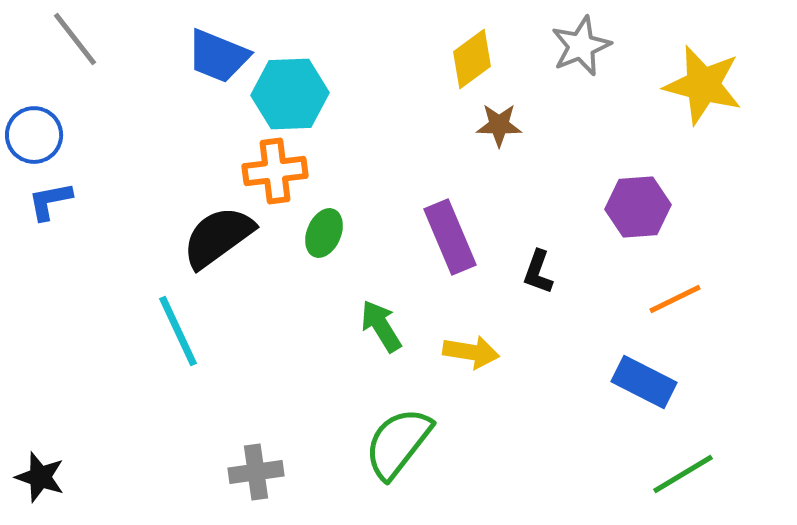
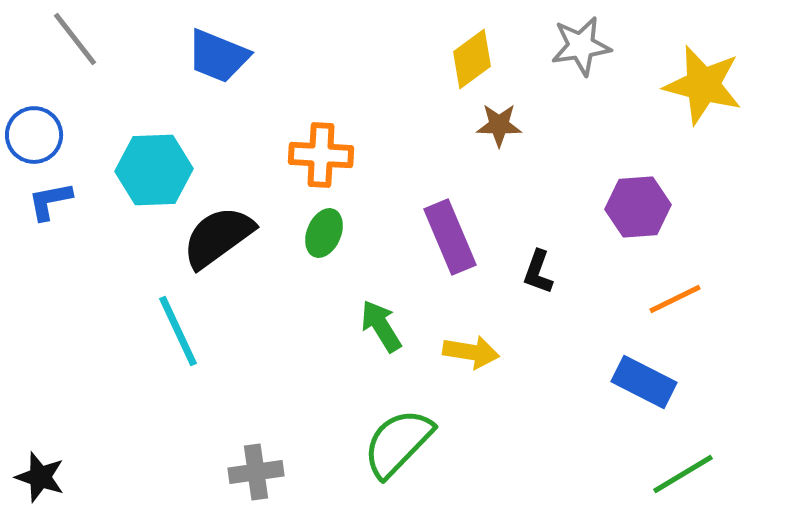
gray star: rotated 14 degrees clockwise
cyan hexagon: moved 136 px left, 76 px down
orange cross: moved 46 px right, 16 px up; rotated 10 degrees clockwise
green semicircle: rotated 6 degrees clockwise
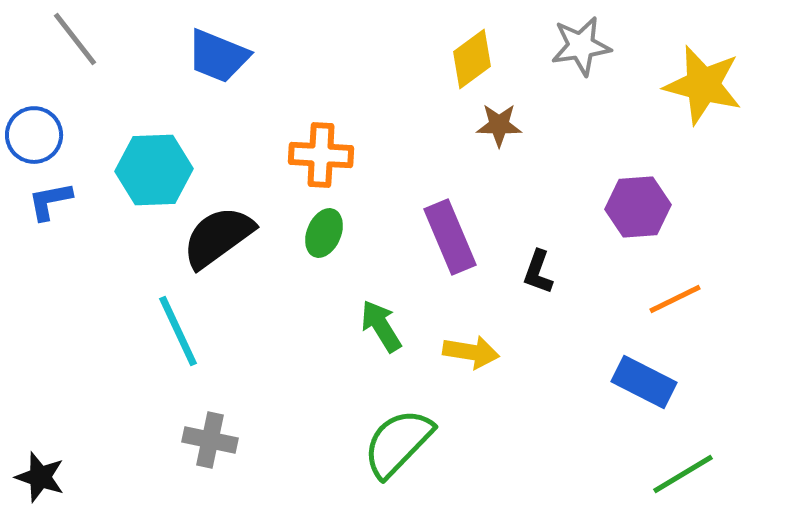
gray cross: moved 46 px left, 32 px up; rotated 20 degrees clockwise
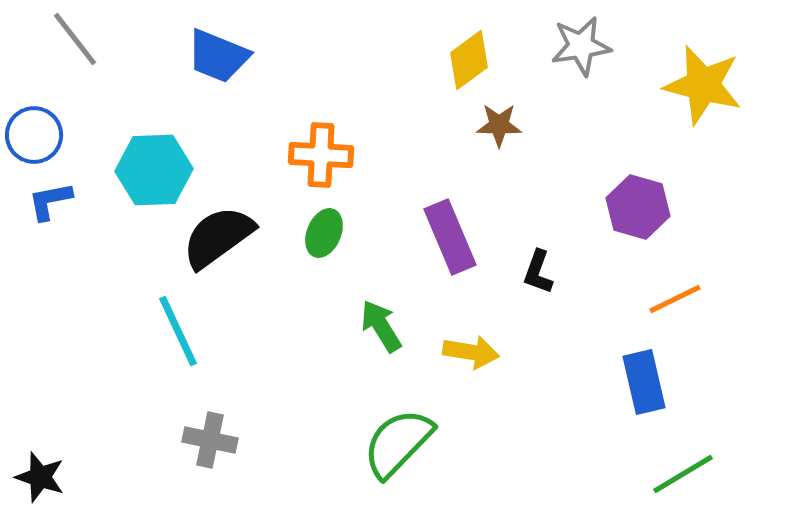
yellow diamond: moved 3 px left, 1 px down
purple hexagon: rotated 20 degrees clockwise
blue rectangle: rotated 50 degrees clockwise
